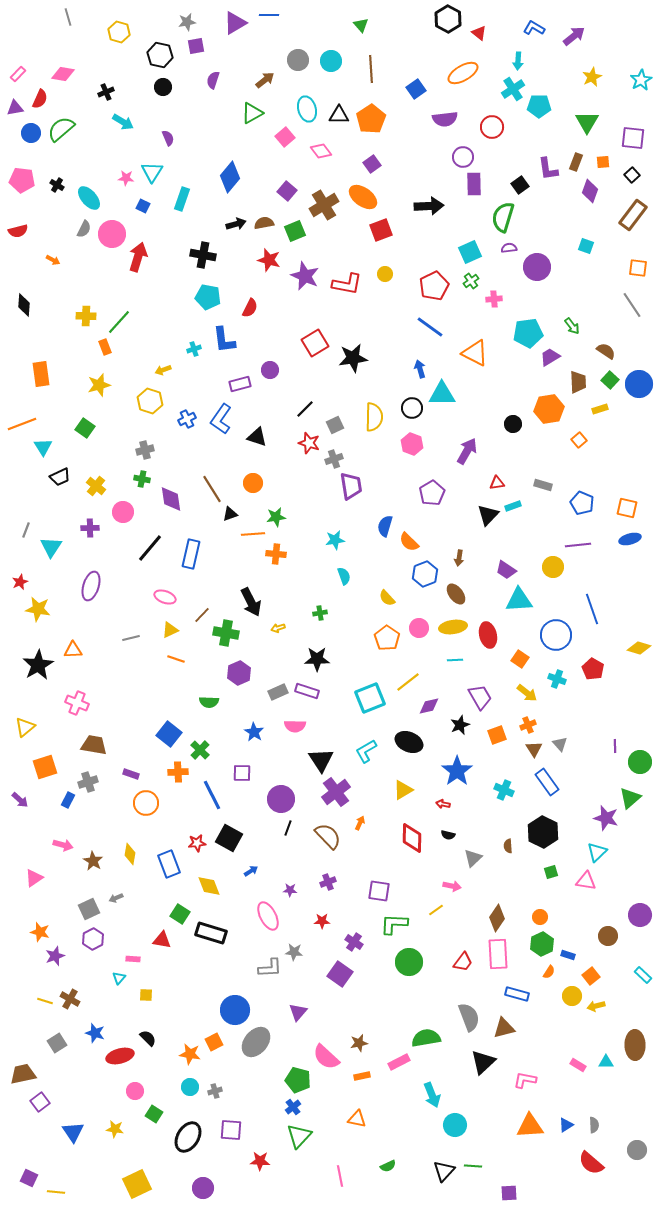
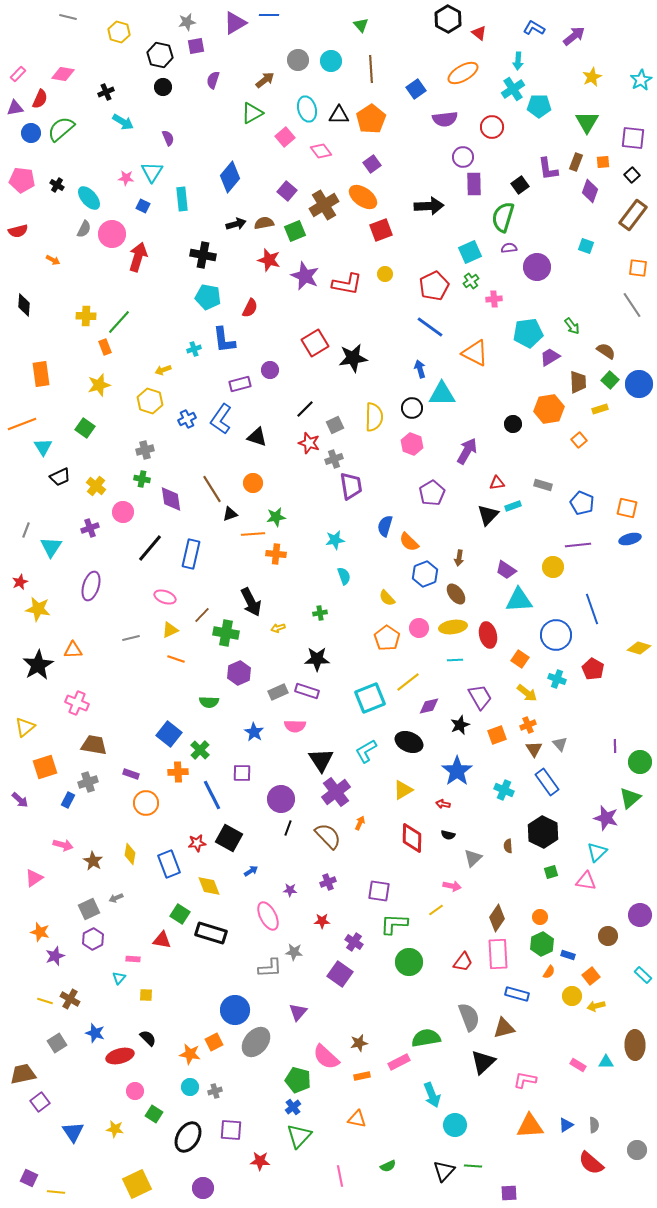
gray line at (68, 17): rotated 60 degrees counterclockwise
cyan rectangle at (182, 199): rotated 25 degrees counterclockwise
purple cross at (90, 528): rotated 18 degrees counterclockwise
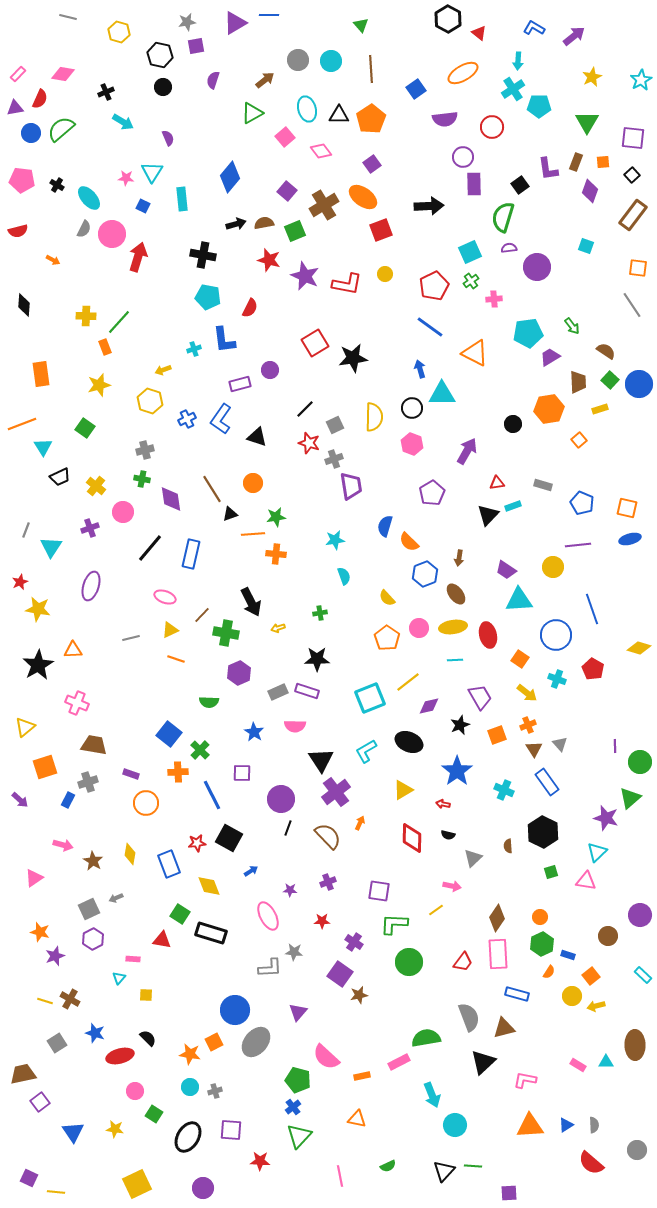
brown star at (359, 1043): moved 48 px up
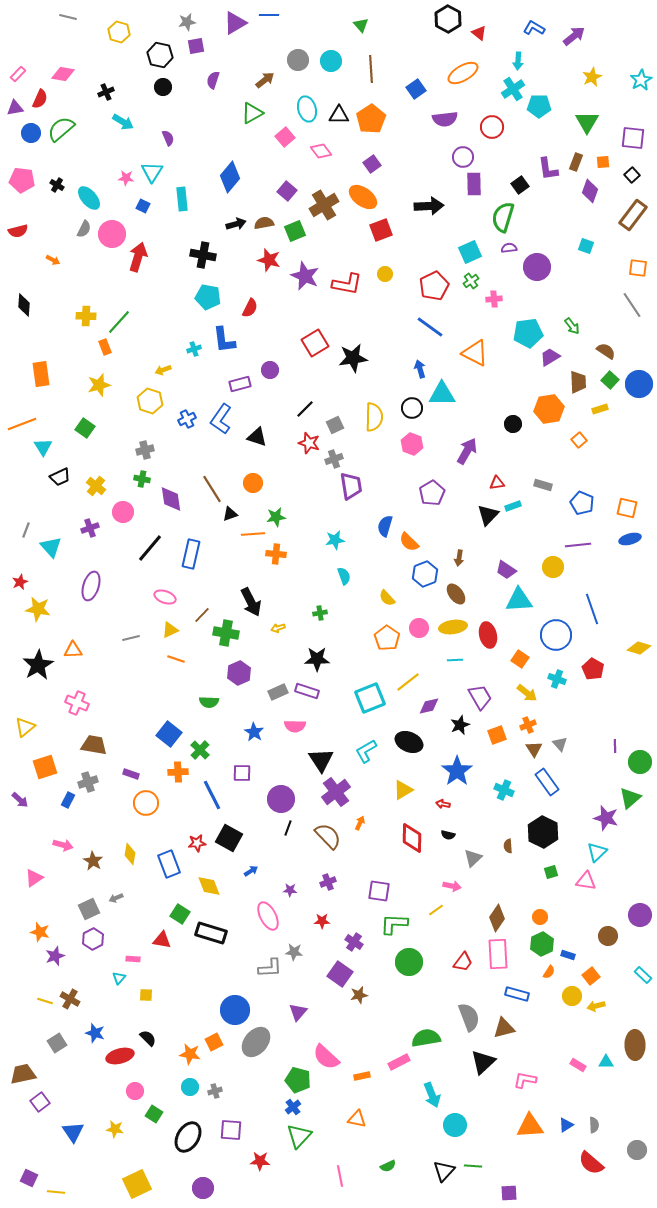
cyan triangle at (51, 547): rotated 15 degrees counterclockwise
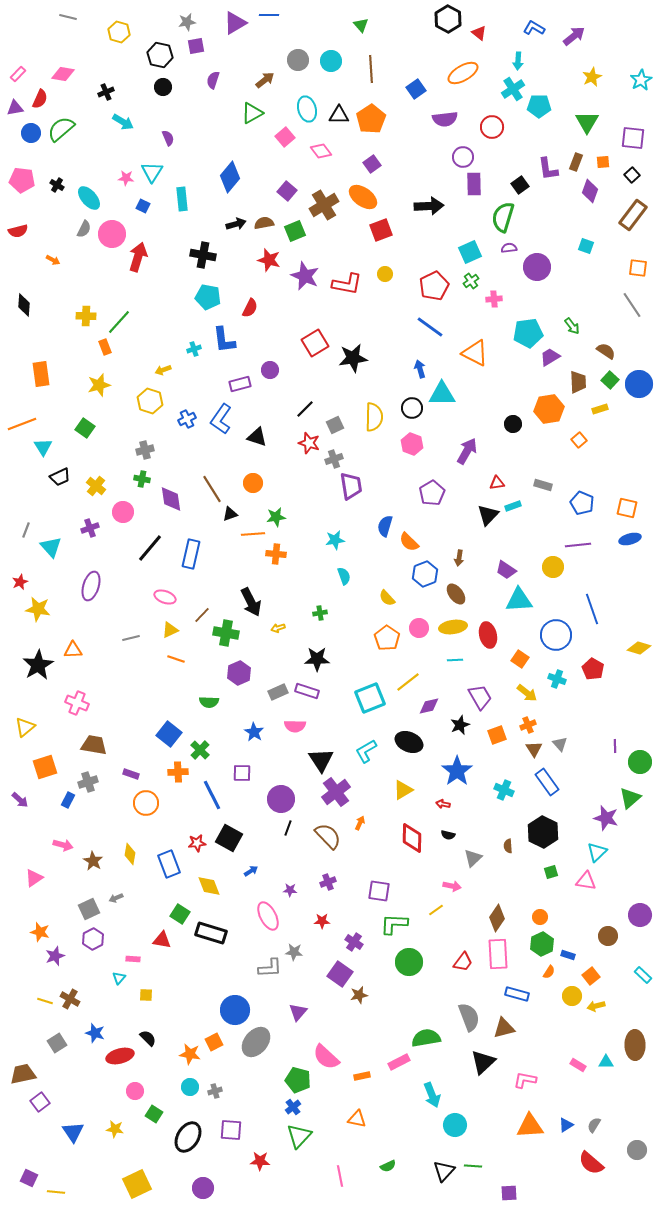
gray semicircle at (594, 1125): rotated 147 degrees counterclockwise
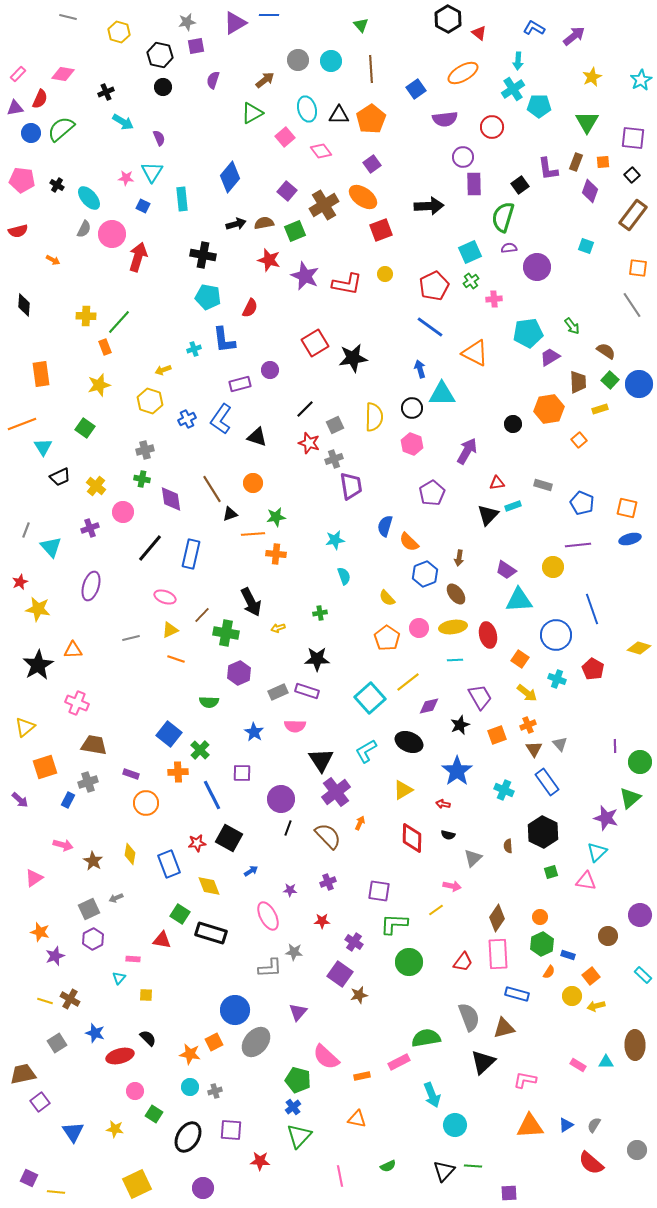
purple semicircle at (168, 138): moved 9 px left
cyan square at (370, 698): rotated 20 degrees counterclockwise
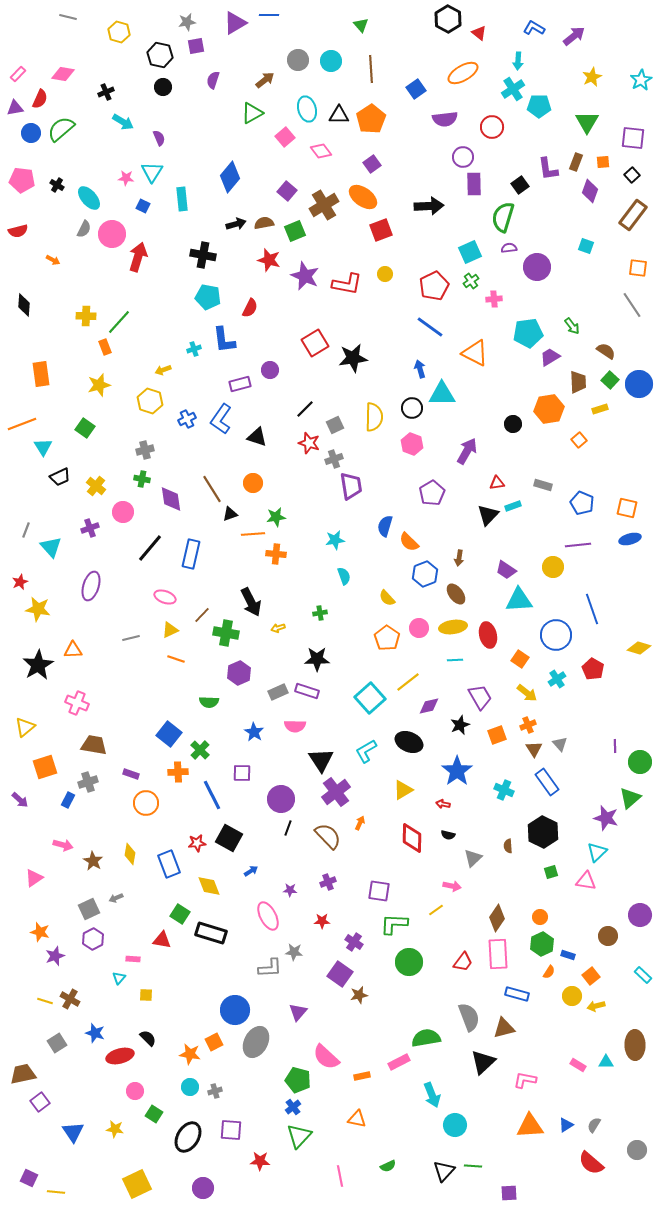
cyan cross at (557, 679): rotated 36 degrees clockwise
gray ellipse at (256, 1042): rotated 12 degrees counterclockwise
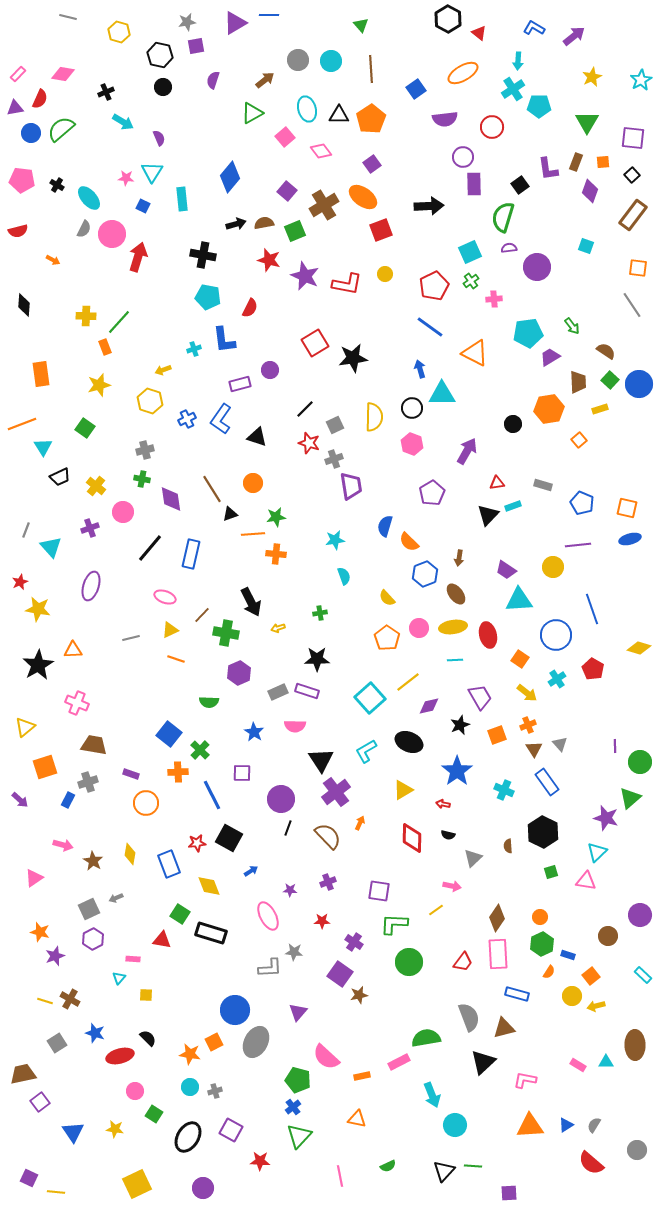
purple square at (231, 1130): rotated 25 degrees clockwise
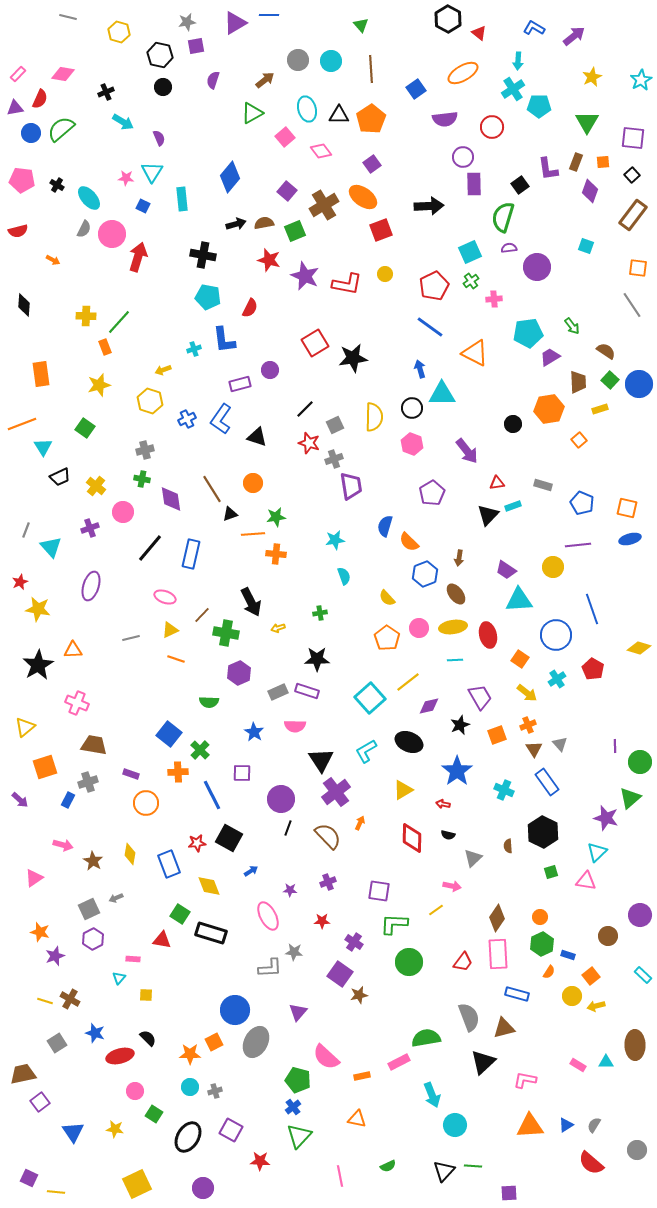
purple arrow at (467, 451): rotated 112 degrees clockwise
orange star at (190, 1054): rotated 10 degrees counterclockwise
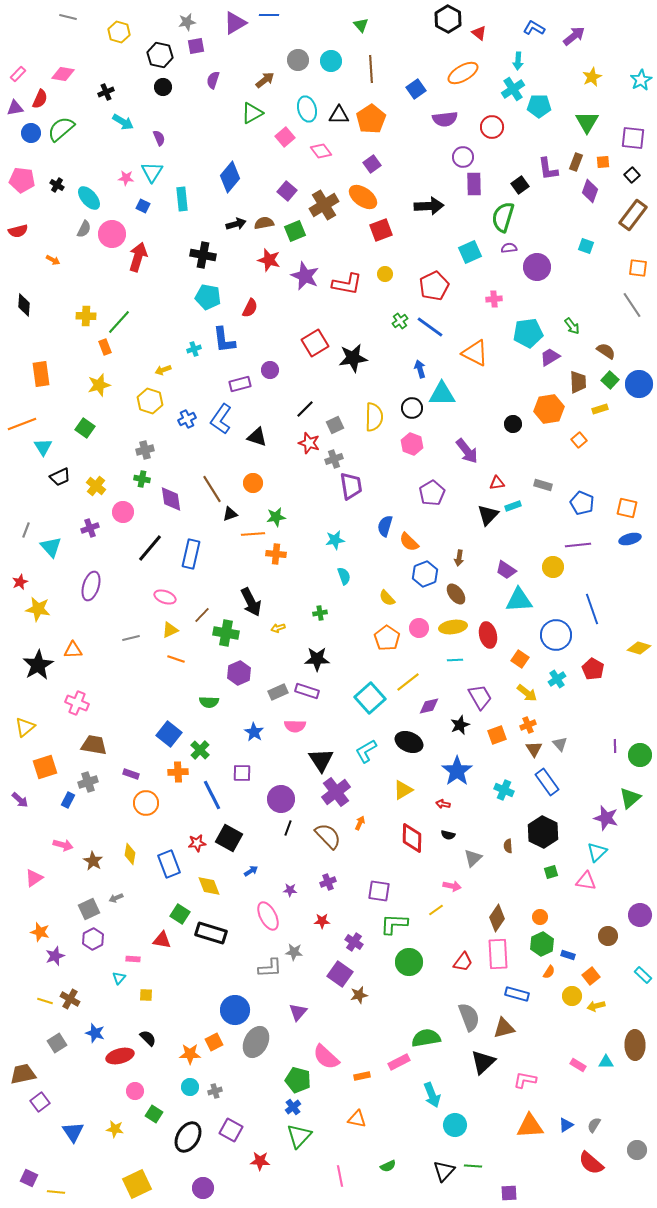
green cross at (471, 281): moved 71 px left, 40 px down
green circle at (640, 762): moved 7 px up
